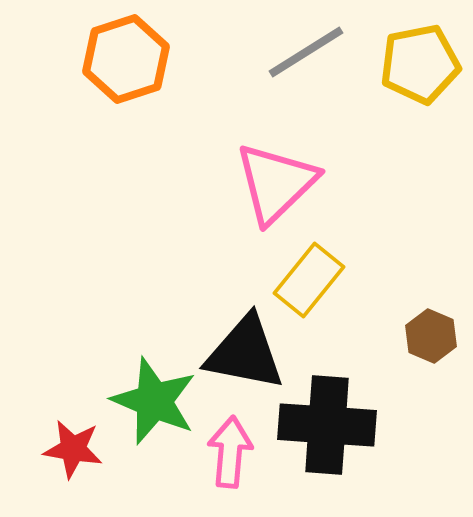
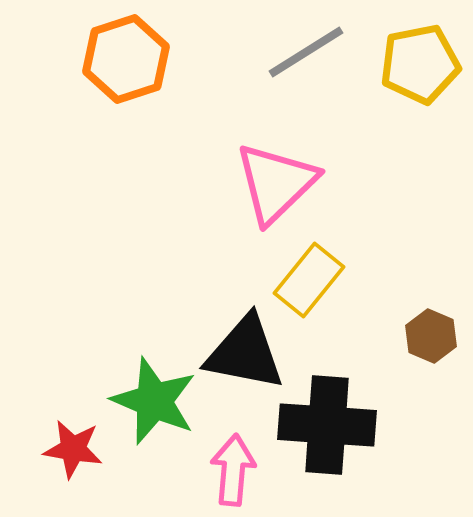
pink arrow: moved 3 px right, 18 px down
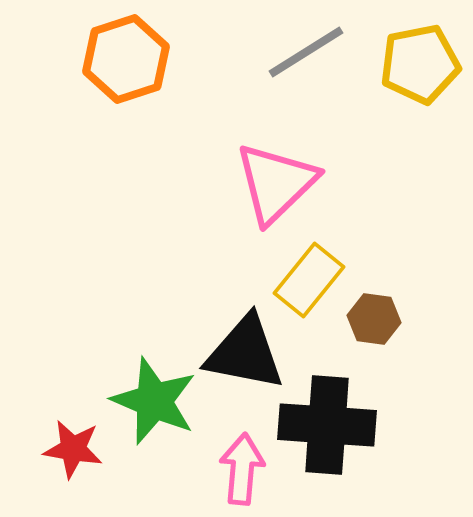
brown hexagon: moved 57 px left, 17 px up; rotated 15 degrees counterclockwise
pink arrow: moved 9 px right, 1 px up
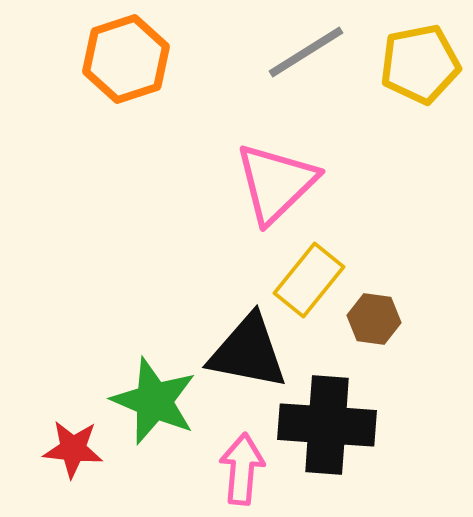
black triangle: moved 3 px right, 1 px up
red star: rotated 4 degrees counterclockwise
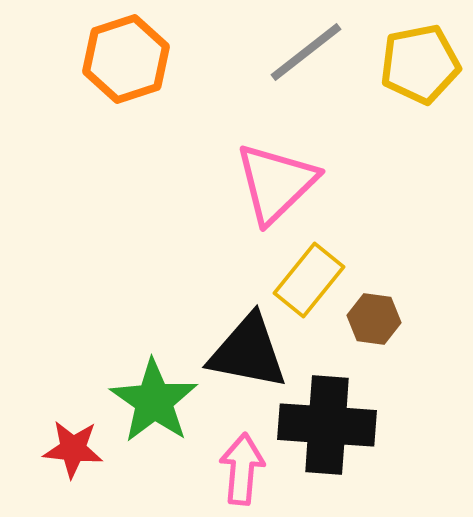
gray line: rotated 6 degrees counterclockwise
green star: rotated 12 degrees clockwise
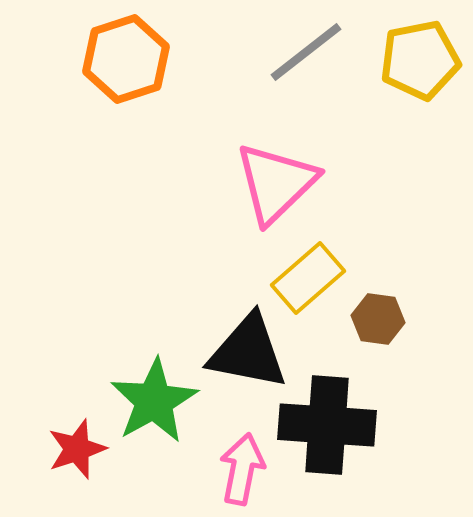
yellow pentagon: moved 4 px up
yellow rectangle: moved 1 px left, 2 px up; rotated 10 degrees clockwise
brown hexagon: moved 4 px right
green star: rotated 8 degrees clockwise
red star: moved 4 px right; rotated 24 degrees counterclockwise
pink arrow: rotated 6 degrees clockwise
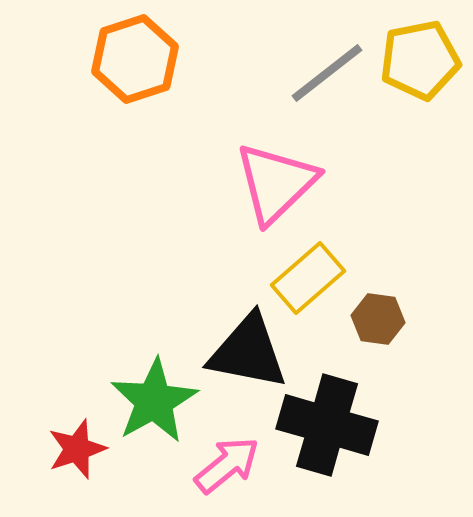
gray line: moved 21 px right, 21 px down
orange hexagon: moved 9 px right
black cross: rotated 12 degrees clockwise
pink arrow: moved 15 px left, 4 px up; rotated 40 degrees clockwise
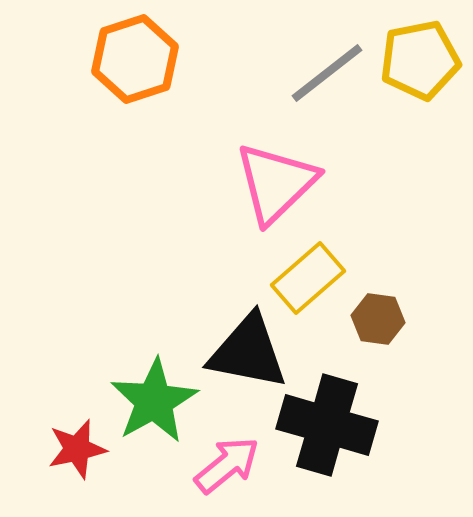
red star: rotated 6 degrees clockwise
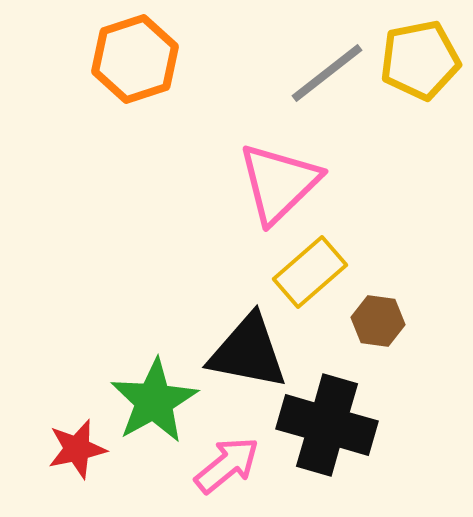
pink triangle: moved 3 px right
yellow rectangle: moved 2 px right, 6 px up
brown hexagon: moved 2 px down
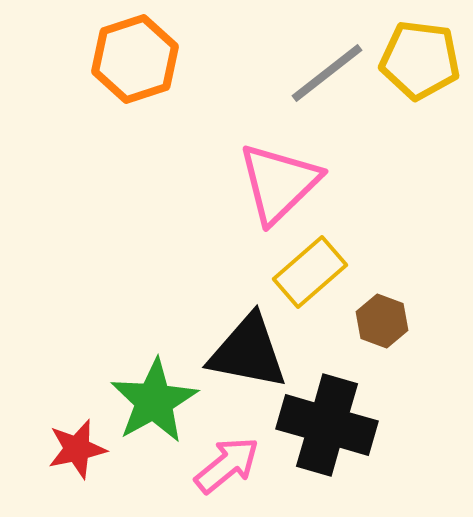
yellow pentagon: rotated 18 degrees clockwise
brown hexagon: moved 4 px right; rotated 12 degrees clockwise
